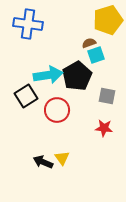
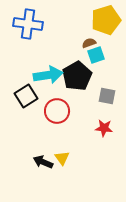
yellow pentagon: moved 2 px left
red circle: moved 1 px down
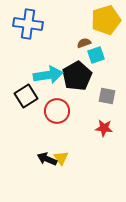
brown semicircle: moved 5 px left
yellow triangle: moved 1 px left
black arrow: moved 4 px right, 3 px up
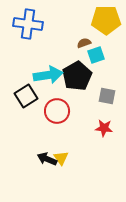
yellow pentagon: rotated 16 degrees clockwise
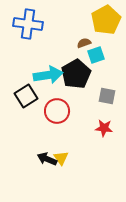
yellow pentagon: rotated 28 degrees counterclockwise
black pentagon: moved 1 px left, 2 px up
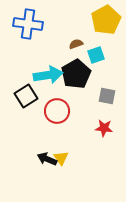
brown semicircle: moved 8 px left, 1 px down
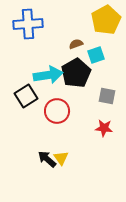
blue cross: rotated 12 degrees counterclockwise
black pentagon: moved 1 px up
black arrow: rotated 18 degrees clockwise
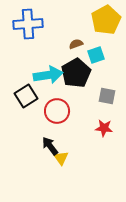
black arrow: moved 3 px right, 13 px up; rotated 12 degrees clockwise
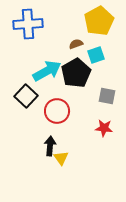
yellow pentagon: moved 7 px left, 1 px down
cyan arrow: moved 1 px left, 4 px up; rotated 20 degrees counterclockwise
black square: rotated 15 degrees counterclockwise
black arrow: rotated 42 degrees clockwise
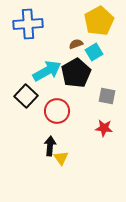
cyan square: moved 2 px left, 3 px up; rotated 12 degrees counterclockwise
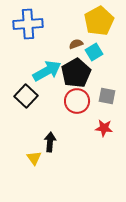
red circle: moved 20 px right, 10 px up
black arrow: moved 4 px up
yellow triangle: moved 27 px left
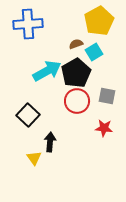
black square: moved 2 px right, 19 px down
